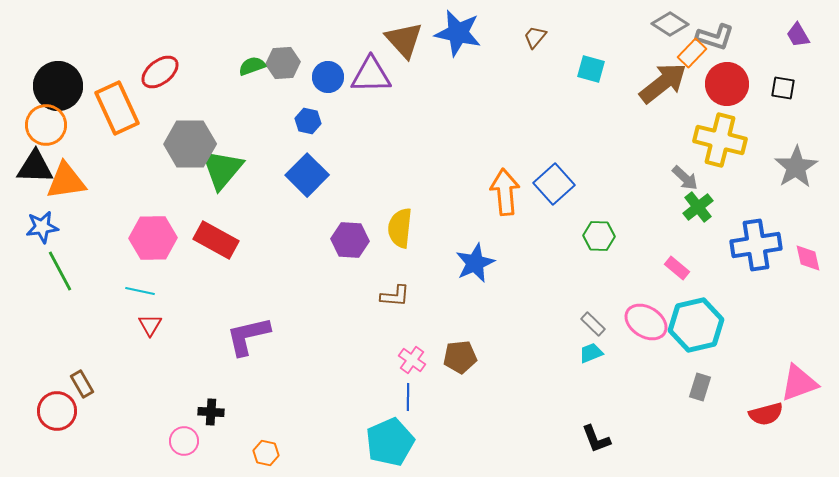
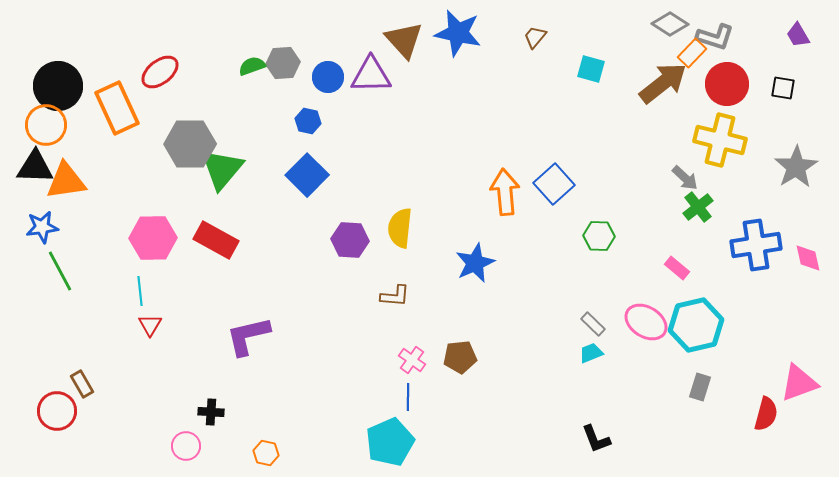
cyan line at (140, 291): rotated 72 degrees clockwise
red semicircle at (766, 414): rotated 60 degrees counterclockwise
pink circle at (184, 441): moved 2 px right, 5 px down
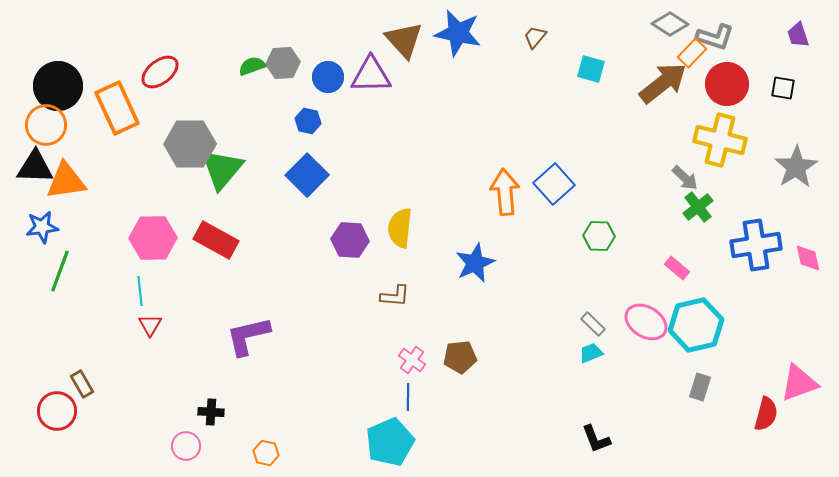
purple trapezoid at (798, 35): rotated 12 degrees clockwise
green line at (60, 271): rotated 48 degrees clockwise
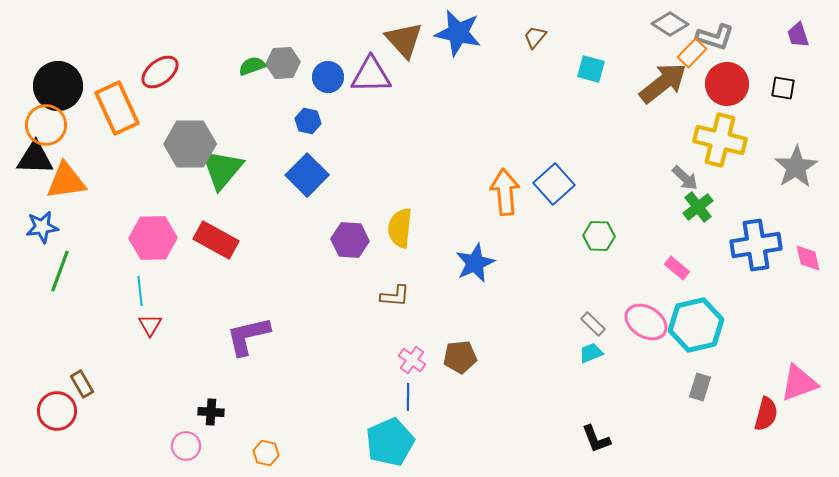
black triangle at (35, 167): moved 9 px up
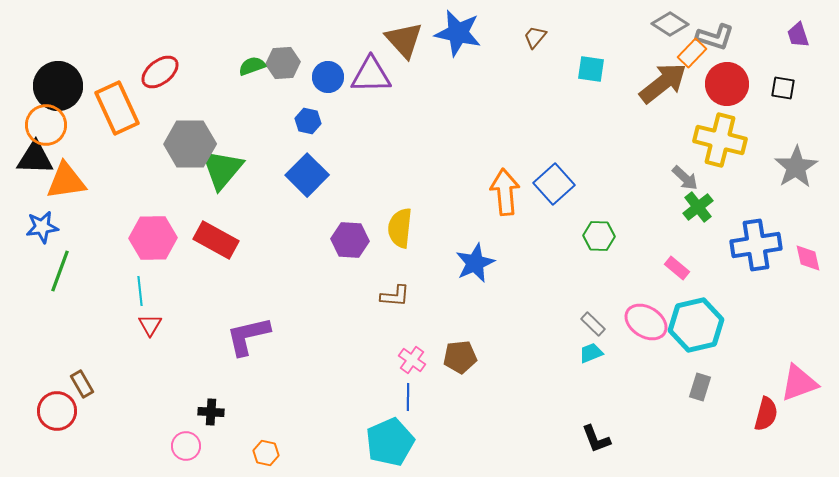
cyan square at (591, 69): rotated 8 degrees counterclockwise
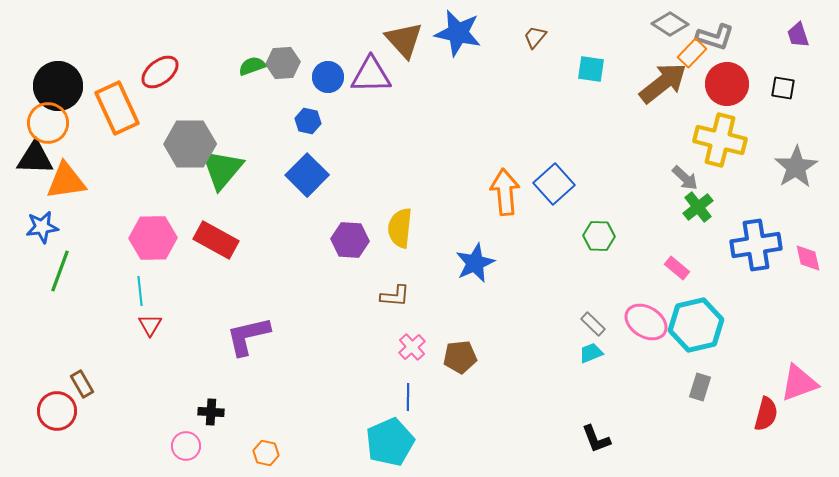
orange circle at (46, 125): moved 2 px right, 2 px up
pink cross at (412, 360): moved 13 px up; rotated 12 degrees clockwise
